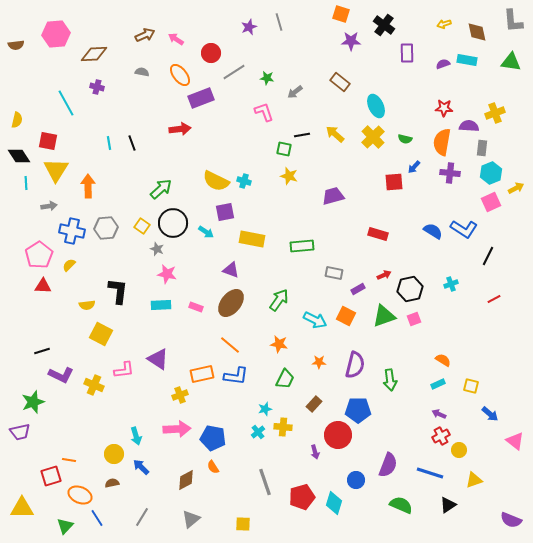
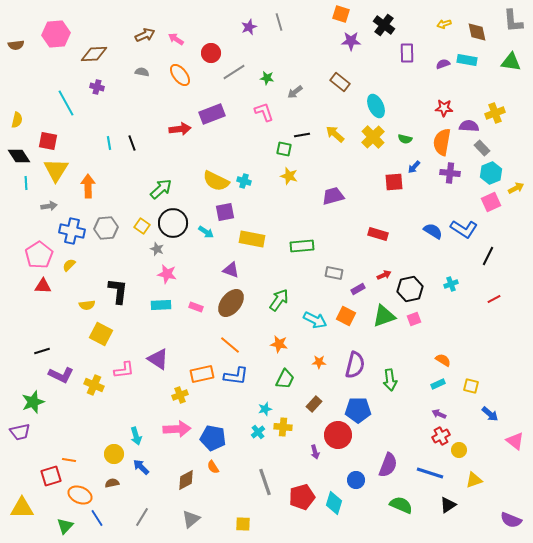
purple rectangle at (201, 98): moved 11 px right, 16 px down
gray rectangle at (482, 148): rotated 49 degrees counterclockwise
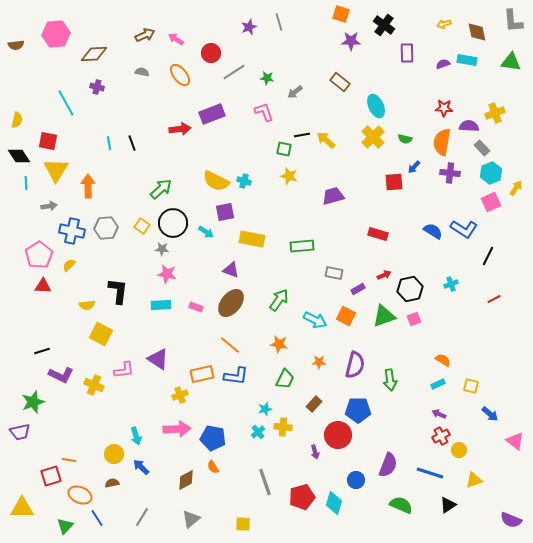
yellow arrow at (335, 134): moved 9 px left, 6 px down
yellow arrow at (516, 188): rotated 28 degrees counterclockwise
gray star at (157, 249): moved 5 px right; rotated 16 degrees counterclockwise
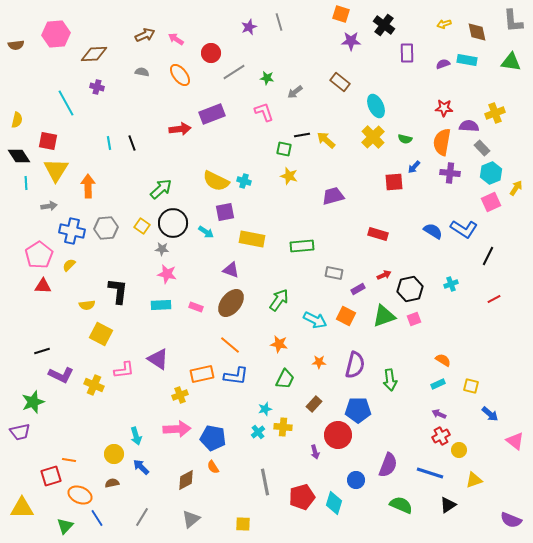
gray line at (265, 482): rotated 8 degrees clockwise
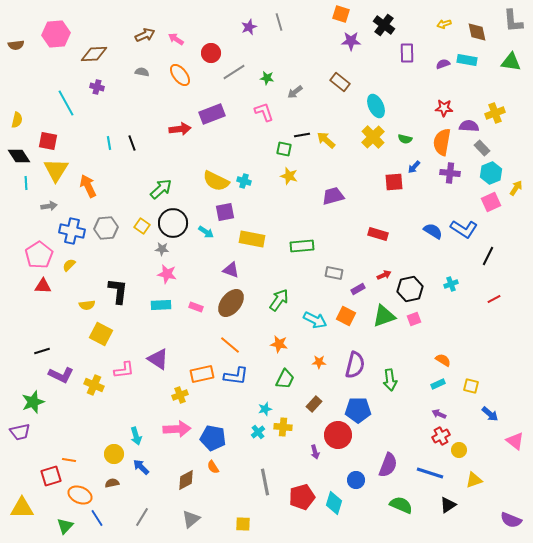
orange arrow at (88, 186): rotated 25 degrees counterclockwise
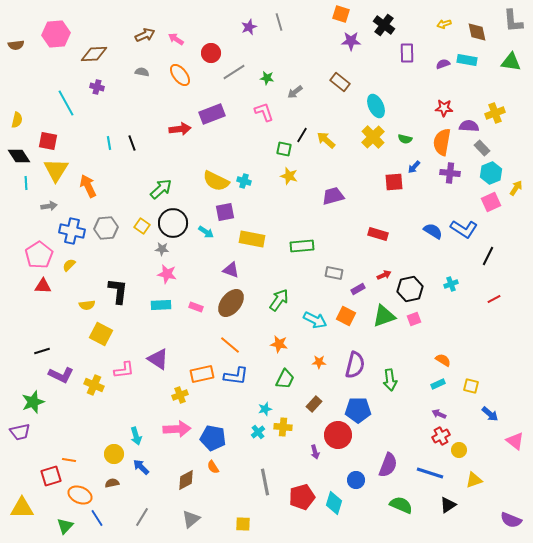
black line at (302, 135): rotated 49 degrees counterclockwise
